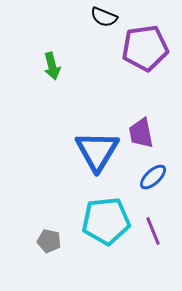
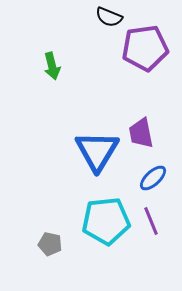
black semicircle: moved 5 px right
blue ellipse: moved 1 px down
purple line: moved 2 px left, 10 px up
gray pentagon: moved 1 px right, 3 px down
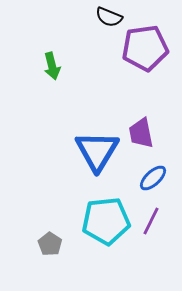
purple line: rotated 48 degrees clockwise
gray pentagon: rotated 20 degrees clockwise
